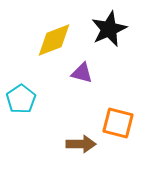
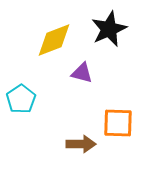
orange square: rotated 12 degrees counterclockwise
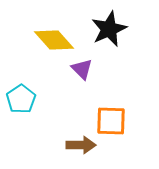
yellow diamond: rotated 69 degrees clockwise
purple triangle: moved 4 px up; rotated 30 degrees clockwise
orange square: moved 7 px left, 2 px up
brown arrow: moved 1 px down
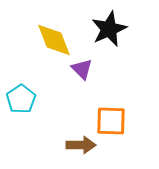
yellow diamond: rotated 21 degrees clockwise
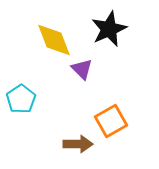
orange square: rotated 32 degrees counterclockwise
brown arrow: moved 3 px left, 1 px up
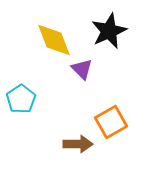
black star: moved 2 px down
orange square: moved 1 px down
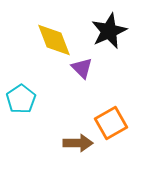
purple triangle: moved 1 px up
orange square: moved 1 px down
brown arrow: moved 1 px up
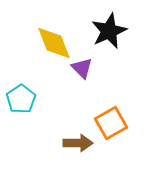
yellow diamond: moved 3 px down
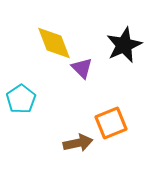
black star: moved 15 px right, 14 px down
orange square: rotated 8 degrees clockwise
brown arrow: rotated 12 degrees counterclockwise
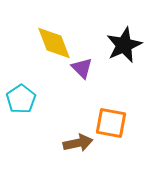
orange square: rotated 32 degrees clockwise
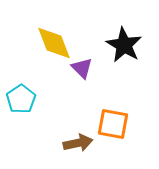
black star: rotated 18 degrees counterclockwise
orange square: moved 2 px right, 1 px down
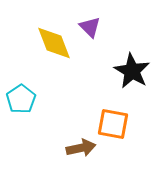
black star: moved 8 px right, 26 px down
purple triangle: moved 8 px right, 41 px up
brown arrow: moved 3 px right, 5 px down
